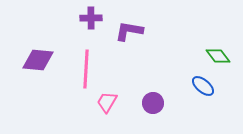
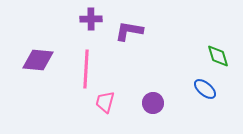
purple cross: moved 1 px down
green diamond: rotated 20 degrees clockwise
blue ellipse: moved 2 px right, 3 px down
pink trapezoid: moved 2 px left; rotated 15 degrees counterclockwise
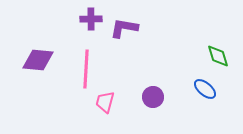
purple L-shape: moved 5 px left, 3 px up
purple circle: moved 6 px up
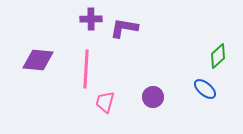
green diamond: rotated 65 degrees clockwise
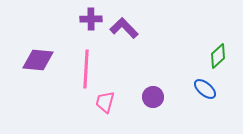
purple L-shape: rotated 36 degrees clockwise
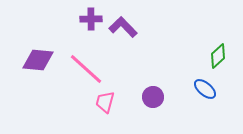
purple L-shape: moved 1 px left, 1 px up
pink line: rotated 51 degrees counterclockwise
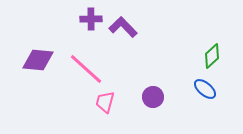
green diamond: moved 6 px left
